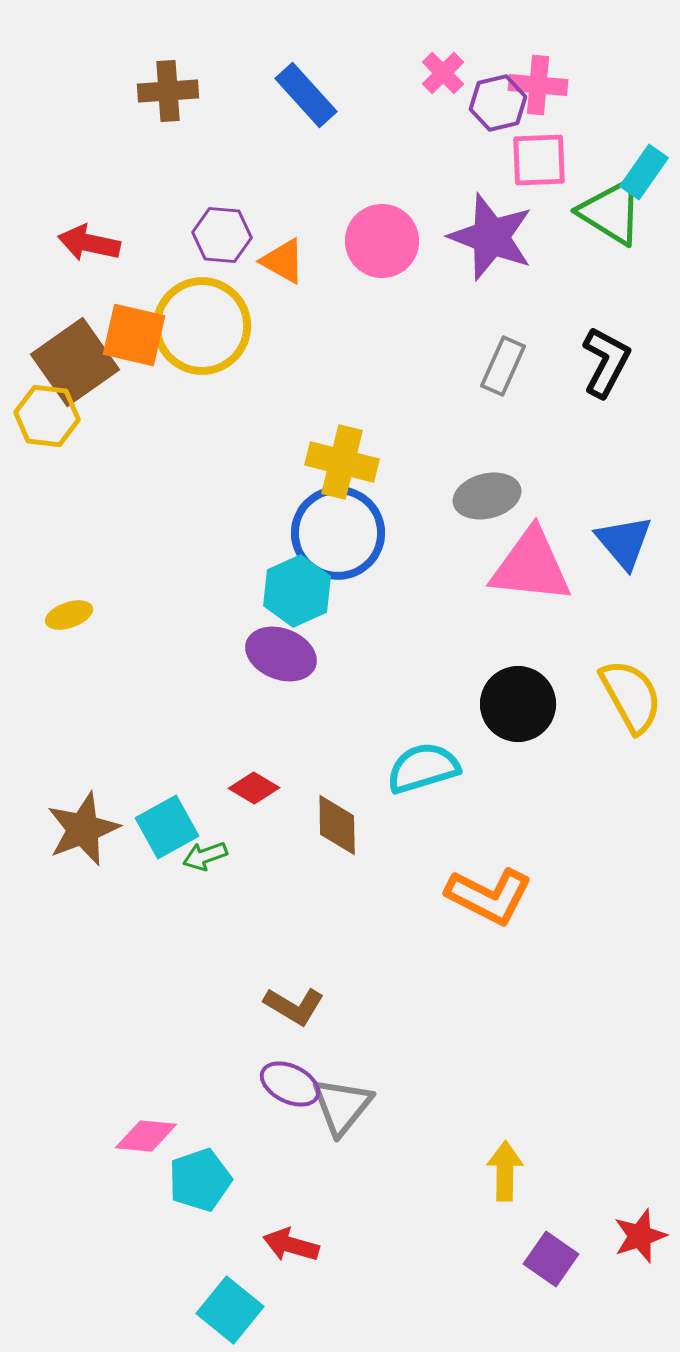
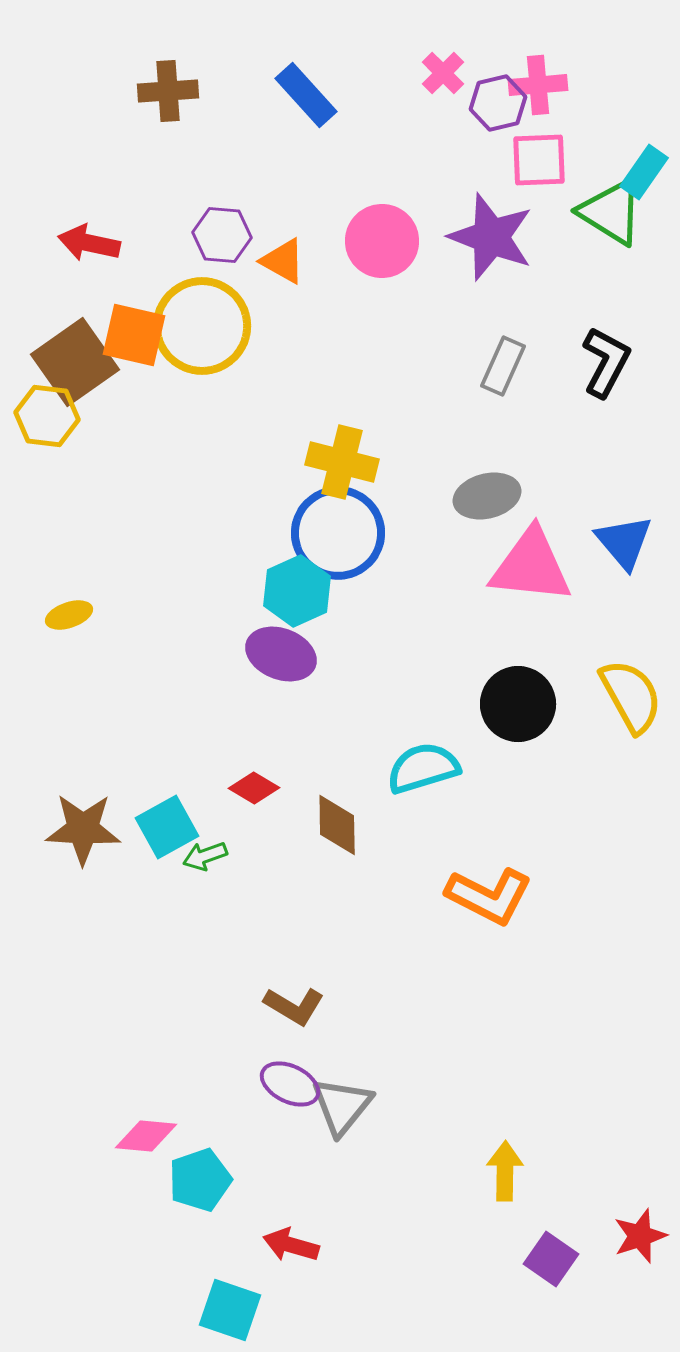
pink cross at (538, 85): rotated 10 degrees counterclockwise
brown star at (83, 829): rotated 24 degrees clockwise
cyan square at (230, 1310): rotated 20 degrees counterclockwise
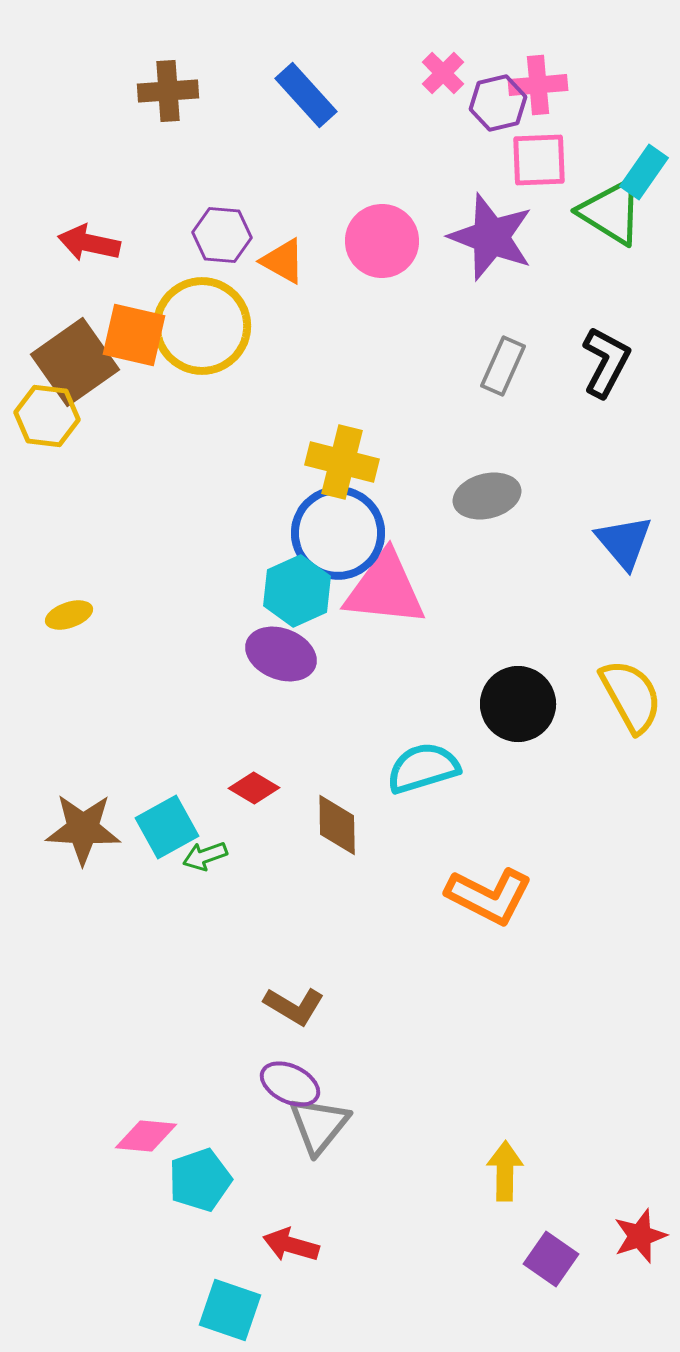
pink triangle at (531, 566): moved 146 px left, 23 px down
gray triangle at (342, 1106): moved 23 px left, 19 px down
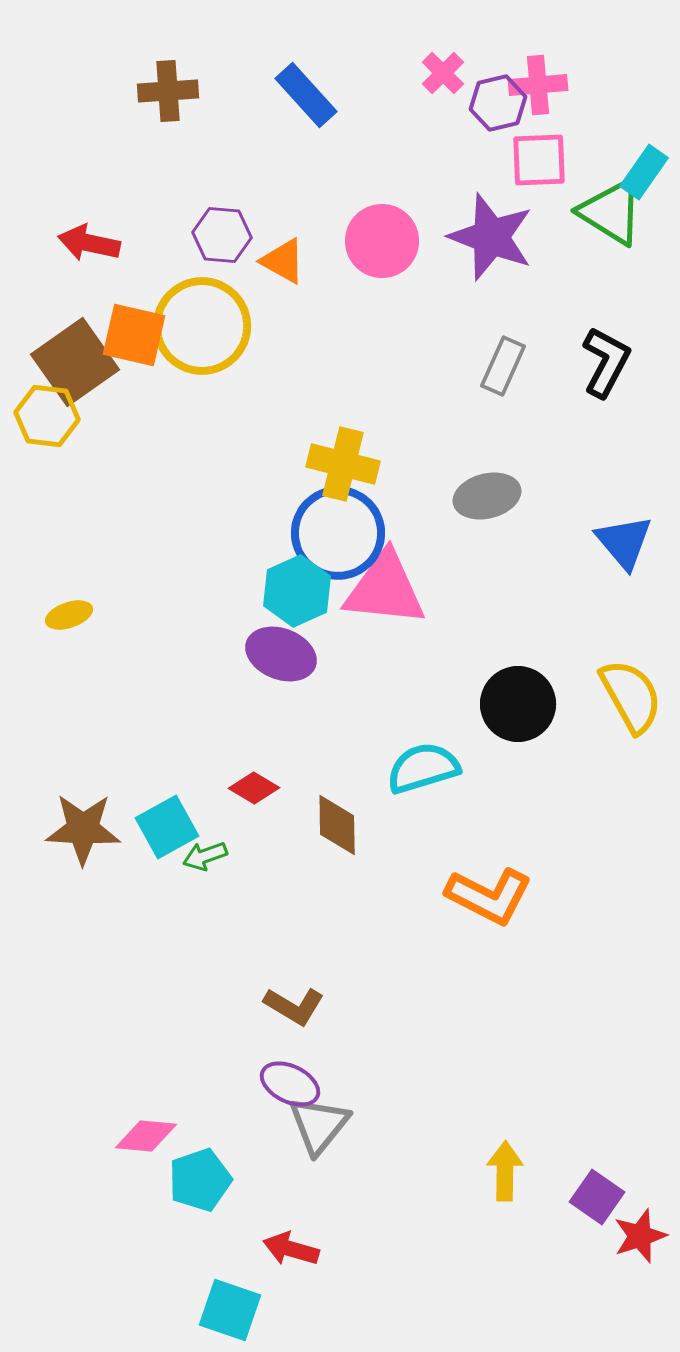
yellow cross at (342, 462): moved 1 px right, 2 px down
red arrow at (291, 1245): moved 4 px down
purple square at (551, 1259): moved 46 px right, 62 px up
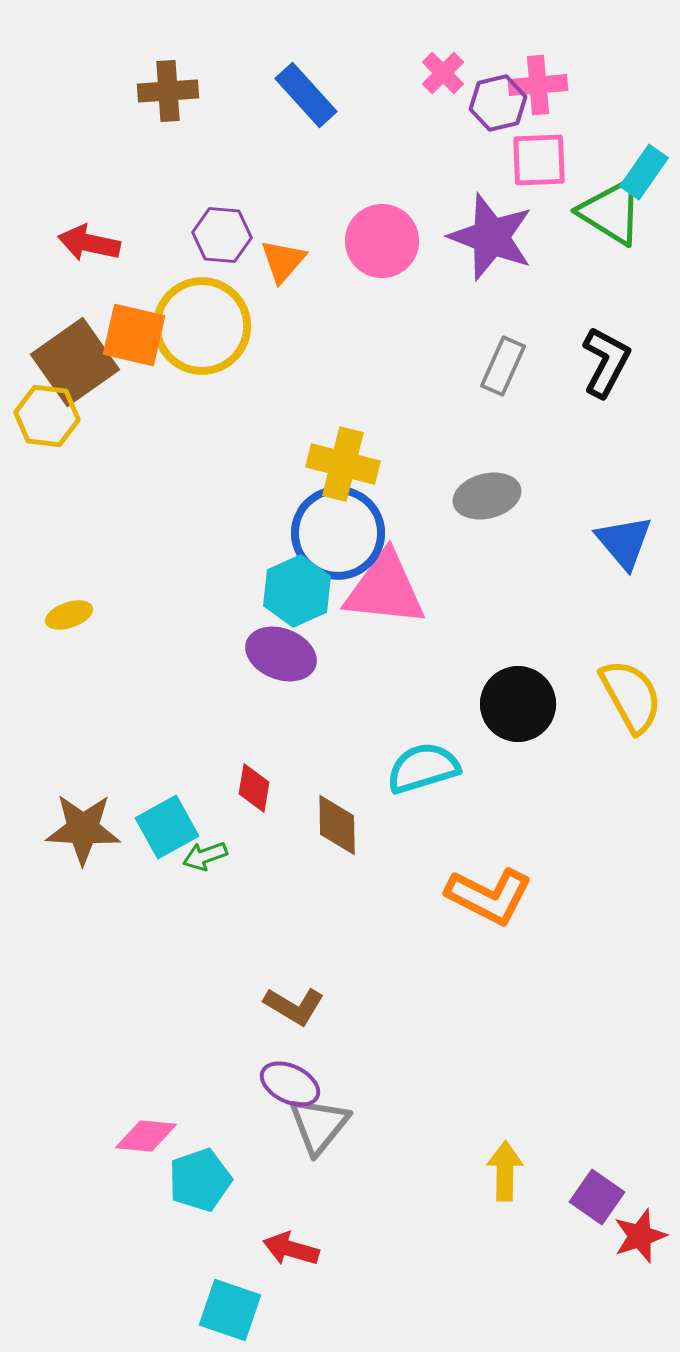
orange triangle at (283, 261): rotated 42 degrees clockwise
red diamond at (254, 788): rotated 69 degrees clockwise
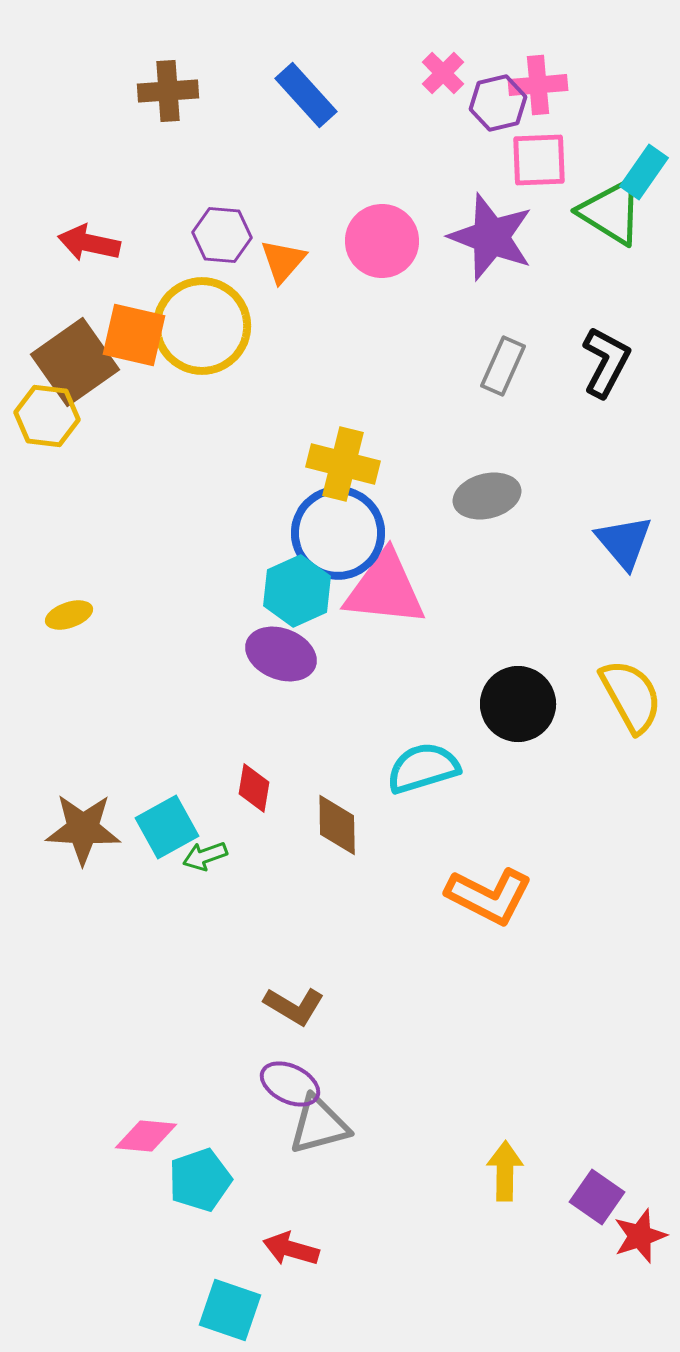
gray triangle at (319, 1125): rotated 36 degrees clockwise
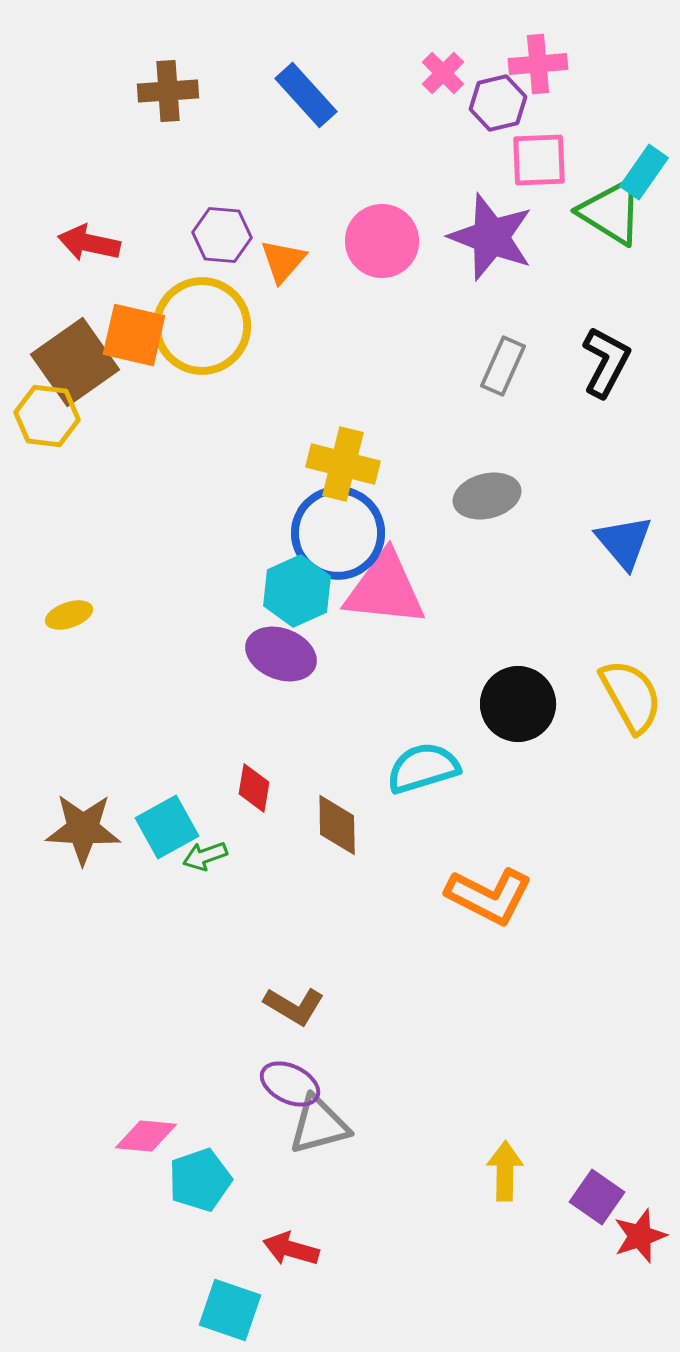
pink cross at (538, 85): moved 21 px up
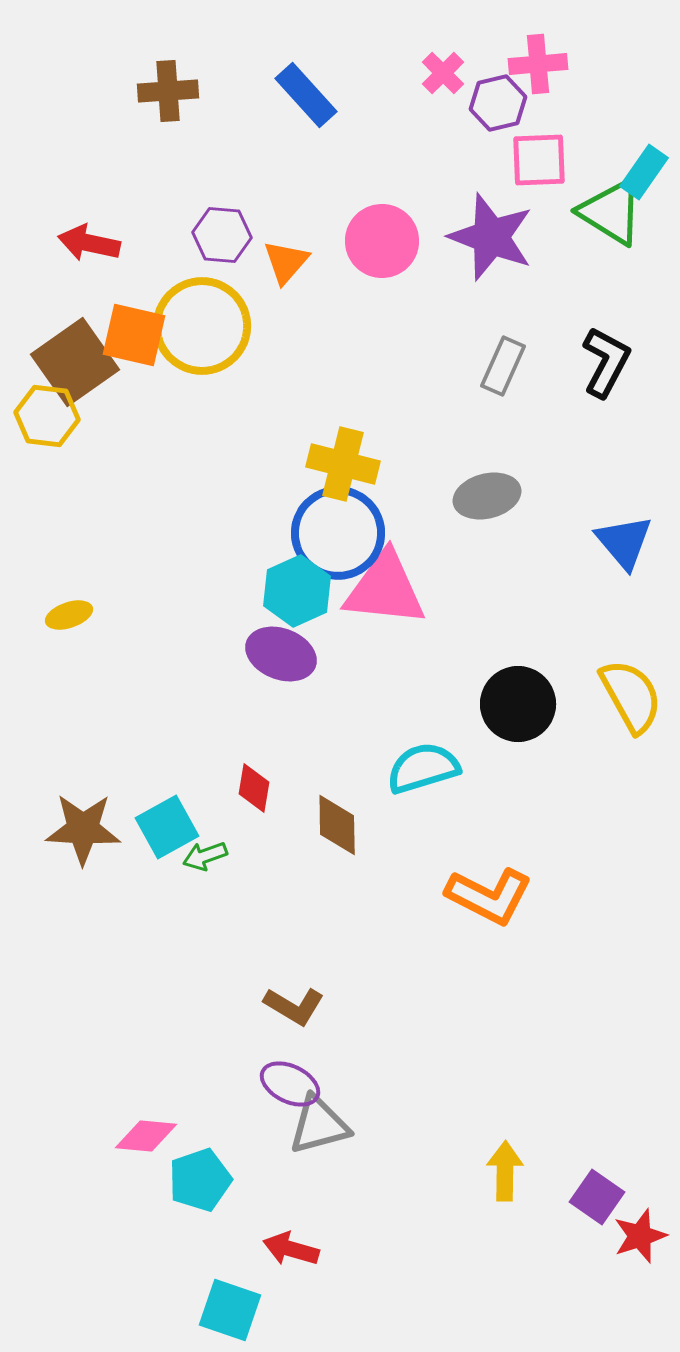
orange triangle at (283, 261): moved 3 px right, 1 px down
